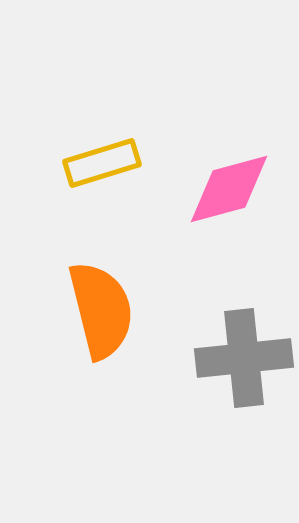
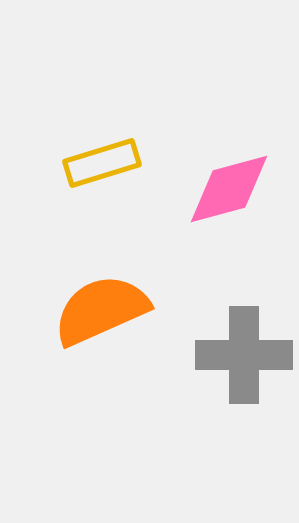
orange semicircle: rotated 100 degrees counterclockwise
gray cross: moved 3 px up; rotated 6 degrees clockwise
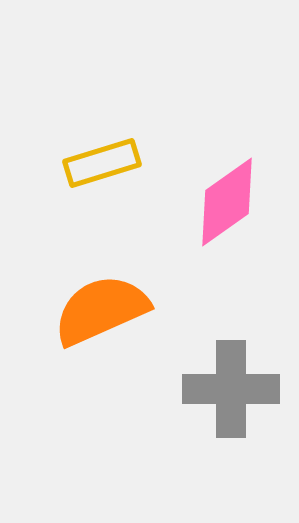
pink diamond: moved 2 px left, 13 px down; rotated 20 degrees counterclockwise
gray cross: moved 13 px left, 34 px down
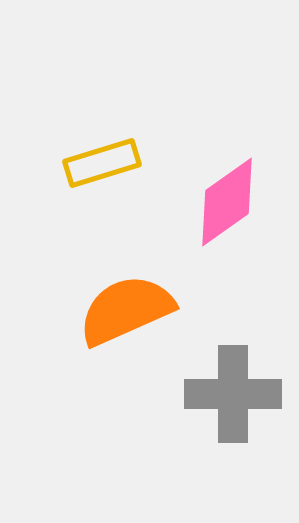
orange semicircle: moved 25 px right
gray cross: moved 2 px right, 5 px down
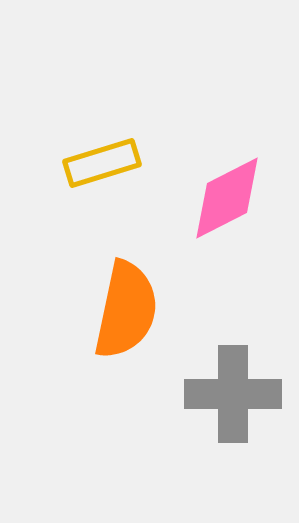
pink diamond: moved 4 px up; rotated 8 degrees clockwise
orange semicircle: rotated 126 degrees clockwise
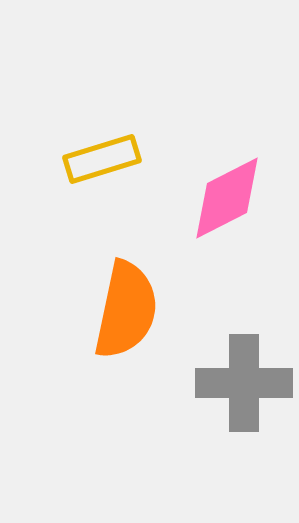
yellow rectangle: moved 4 px up
gray cross: moved 11 px right, 11 px up
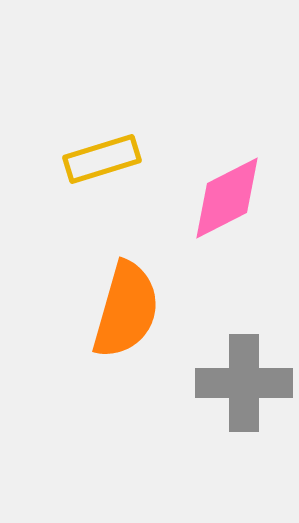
orange semicircle: rotated 4 degrees clockwise
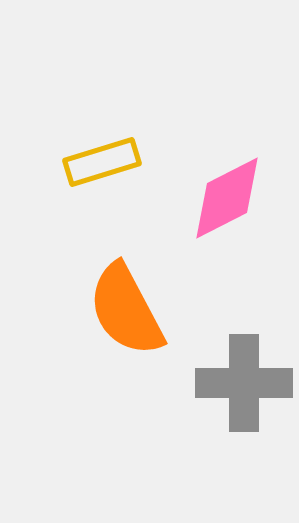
yellow rectangle: moved 3 px down
orange semicircle: rotated 136 degrees clockwise
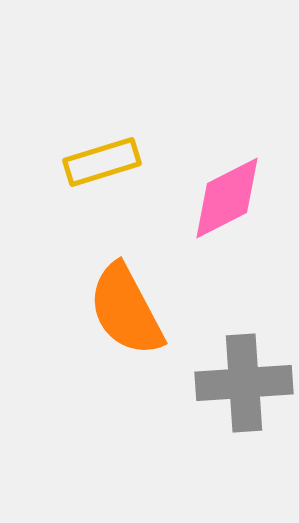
gray cross: rotated 4 degrees counterclockwise
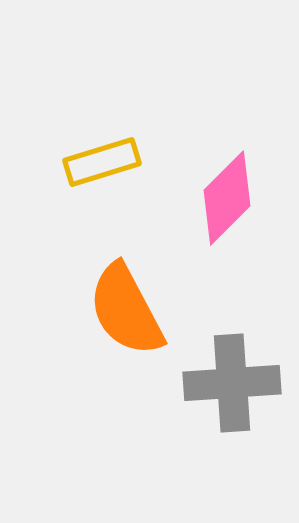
pink diamond: rotated 18 degrees counterclockwise
gray cross: moved 12 px left
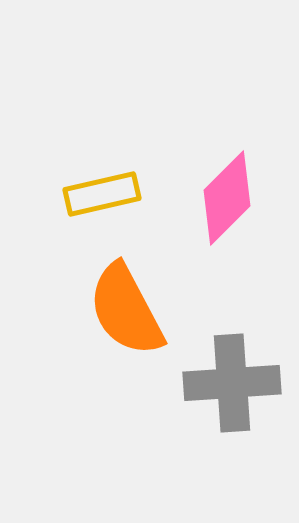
yellow rectangle: moved 32 px down; rotated 4 degrees clockwise
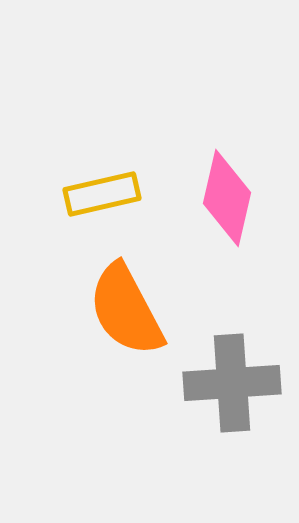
pink diamond: rotated 32 degrees counterclockwise
